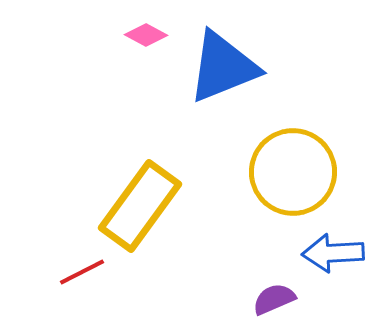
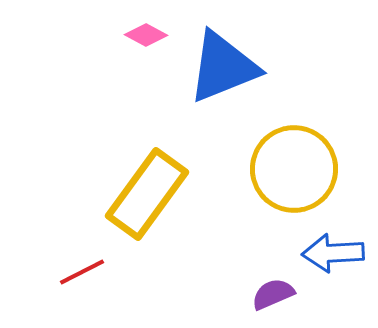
yellow circle: moved 1 px right, 3 px up
yellow rectangle: moved 7 px right, 12 px up
purple semicircle: moved 1 px left, 5 px up
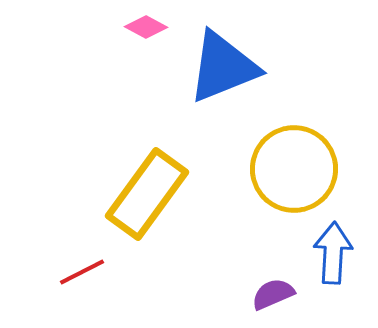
pink diamond: moved 8 px up
blue arrow: rotated 96 degrees clockwise
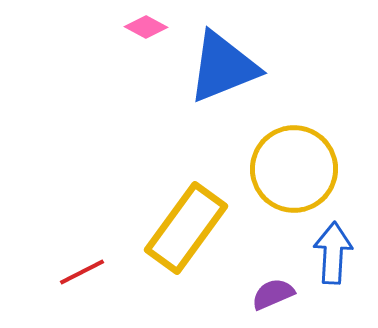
yellow rectangle: moved 39 px right, 34 px down
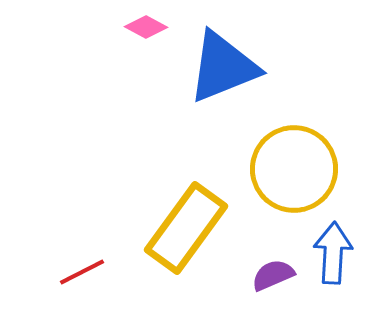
purple semicircle: moved 19 px up
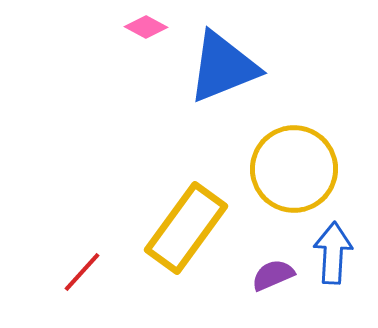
red line: rotated 21 degrees counterclockwise
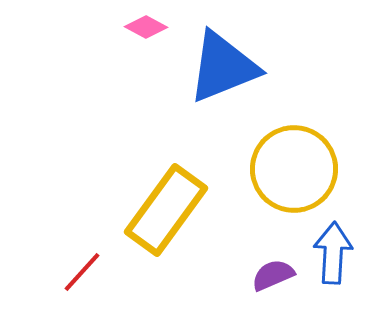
yellow rectangle: moved 20 px left, 18 px up
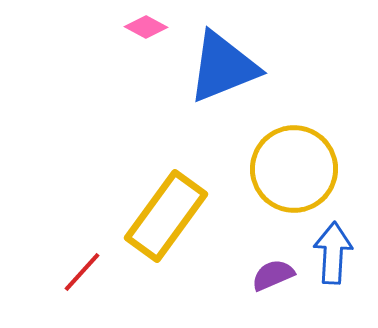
yellow rectangle: moved 6 px down
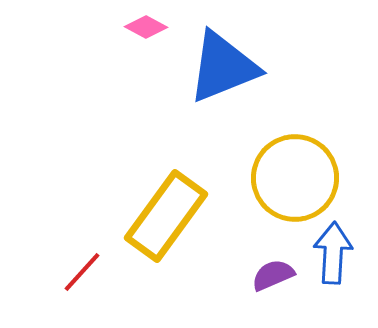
yellow circle: moved 1 px right, 9 px down
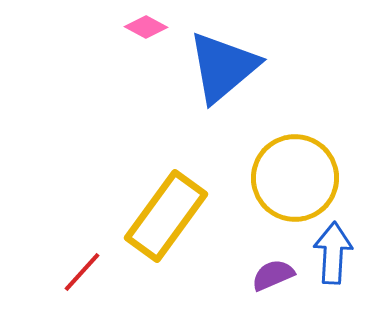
blue triangle: rotated 18 degrees counterclockwise
